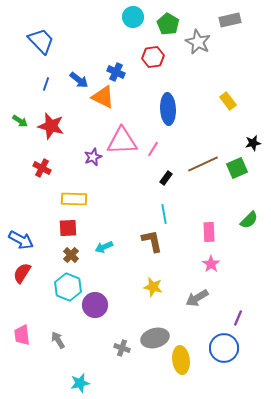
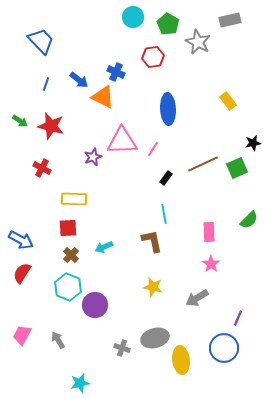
pink trapezoid at (22, 335): rotated 35 degrees clockwise
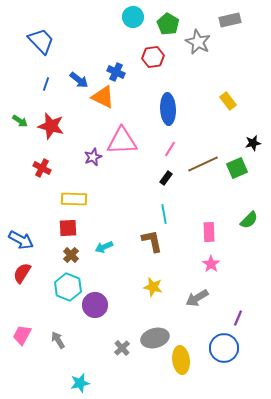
pink line at (153, 149): moved 17 px right
gray cross at (122, 348): rotated 28 degrees clockwise
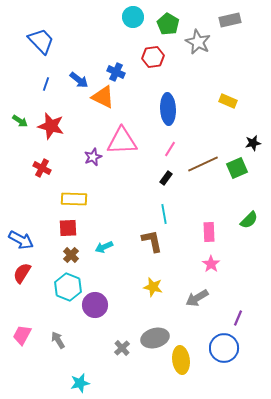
yellow rectangle at (228, 101): rotated 30 degrees counterclockwise
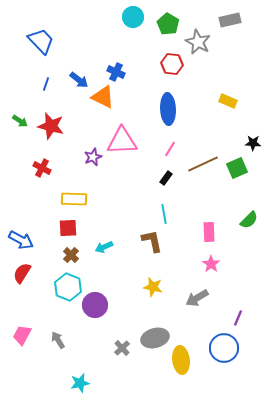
red hexagon at (153, 57): moved 19 px right, 7 px down; rotated 15 degrees clockwise
black star at (253, 143): rotated 14 degrees clockwise
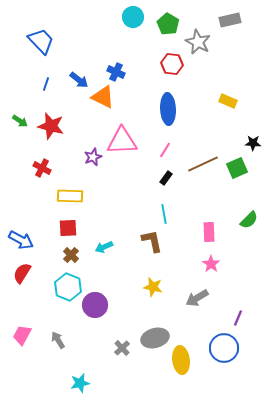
pink line at (170, 149): moved 5 px left, 1 px down
yellow rectangle at (74, 199): moved 4 px left, 3 px up
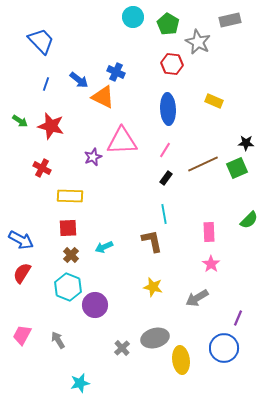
yellow rectangle at (228, 101): moved 14 px left
black star at (253, 143): moved 7 px left
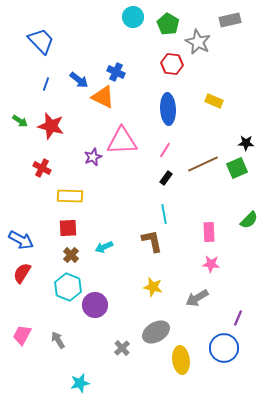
pink star at (211, 264): rotated 30 degrees counterclockwise
gray ellipse at (155, 338): moved 1 px right, 6 px up; rotated 16 degrees counterclockwise
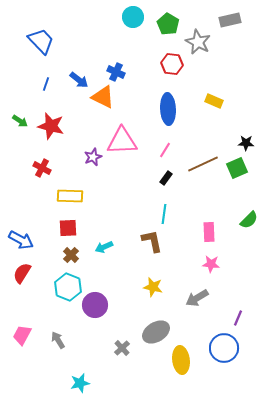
cyan line at (164, 214): rotated 18 degrees clockwise
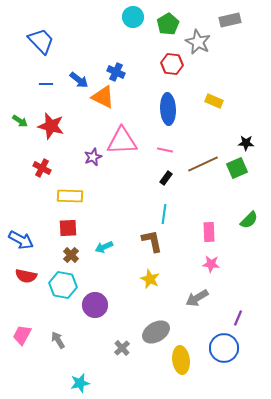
green pentagon at (168, 24): rotated 10 degrees clockwise
blue line at (46, 84): rotated 72 degrees clockwise
pink line at (165, 150): rotated 70 degrees clockwise
red semicircle at (22, 273): moved 4 px right, 3 px down; rotated 110 degrees counterclockwise
cyan hexagon at (68, 287): moved 5 px left, 2 px up; rotated 12 degrees counterclockwise
yellow star at (153, 287): moved 3 px left, 8 px up; rotated 12 degrees clockwise
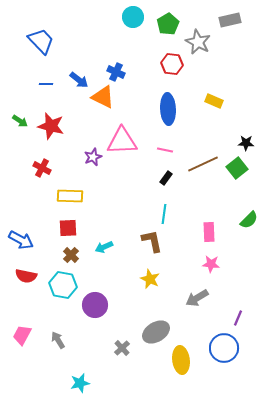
green square at (237, 168): rotated 15 degrees counterclockwise
